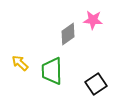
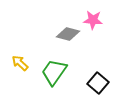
gray diamond: rotated 50 degrees clockwise
green trapezoid: moved 2 px right, 1 px down; rotated 36 degrees clockwise
black square: moved 2 px right, 1 px up; rotated 15 degrees counterclockwise
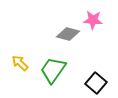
green trapezoid: moved 1 px left, 2 px up
black square: moved 2 px left
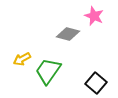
pink star: moved 1 px right, 4 px up; rotated 18 degrees clockwise
yellow arrow: moved 2 px right, 4 px up; rotated 72 degrees counterclockwise
green trapezoid: moved 5 px left, 1 px down
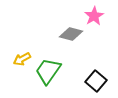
pink star: rotated 18 degrees clockwise
gray diamond: moved 3 px right
black square: moved 2 px up
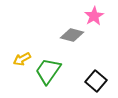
gray diamond: moved 1 px right, 1 px down
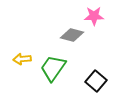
pink star: rotated 30 degrees clockwise
yellow arrow: rotated 24 degrees clockwise
green trapezoid: moved 5 px right, 3 px up
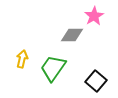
pink star: rotated 30 degrees counterclockwise
gray diamond: rotated 15 degrees counterclockwise
yellow arrow: rotated 108 degrees clockwise
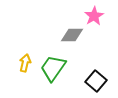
yellow arrow: moved 3 px right, 4 px down
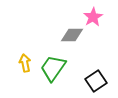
pink star: moved 1 px left, 1 px down
yellow arrow: rotated 24 degrees counterclockwise
black square: rotated 15 degrees clockwise
